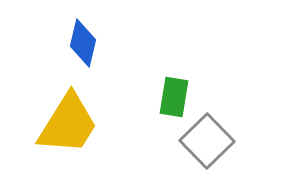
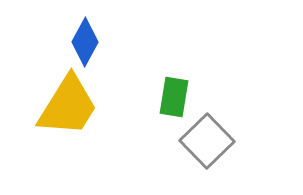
blue diamond: moved 2 px right, 1 px up; rotated 15 degrees clockwise
yellow trapezoid: moved 18 px up
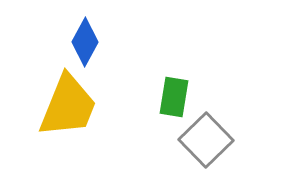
yellow trapezoid: rotated 10 degrees counterclockwise
gray square: moved 1 px left, 1 px up
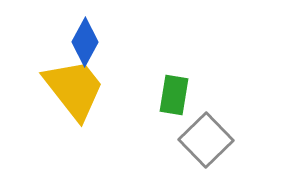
green rectangle: moved 2 px up
yellow trapezoid: moved 6 px right, 17 px up; rotated 60 degrees counterclockwise
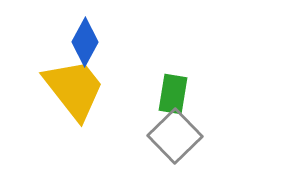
green rectangle: moved 1 px left, 1 px up
gray square: moved 31 px left, 4 px up
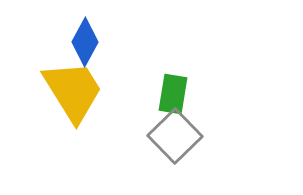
yellow trapezoid: moved 1 px left, 2 px down; rotated 6 degrees clockwise
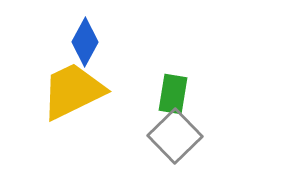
yellow trapezoid: rotated 84 degrees counterclockwise
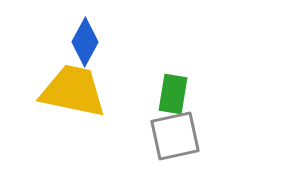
yellow trapezoid: rotated 38 degrees clockwise
gray square: rotated 32 degrees clockwise
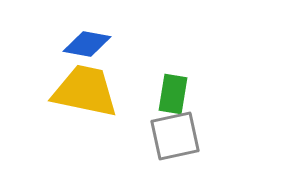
blue diamond: moved 2 px right, 2 px down; rotated 72 degrees clockwise
yellow trapezoid: moved 12 px right
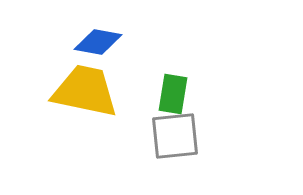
blue diamond: moved 11 px right, 2 px up
gray square: rotated 6 degrees clockwise
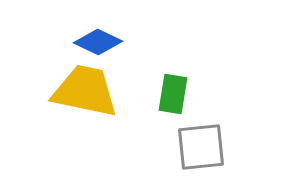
blue diamond: rotated 15 degrees clockwise
gray square: moved 26 px right, 11 px down
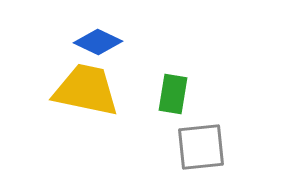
yellow trapezoid: moved 1 px right, 1 px up
